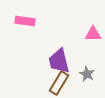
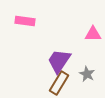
purple trapezoid: rotated 48 degrees clockwise
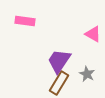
pink triangle: rotated 30 degrees clockwise
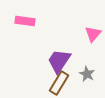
pink triangle: rotated 42 degrees clockwise
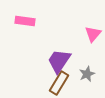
gray star: rotated 21 degrees clockwise
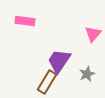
brown rectangle: moved 12 px left, 1 px up
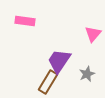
brown rectangle: moved 1 px right
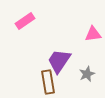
pink rectangle: rotated 42 degrees counterclockwise
pink triangle: rotated 42 degrees clockwise
brown rectangle: rotated 40 degrees counterclockwise
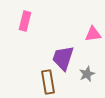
pink rectangle: rotated 42 degrees counterclockwise
purple trapezoid: moved 4 px right, 3 px up; rotated 16 degrees counterclockwise
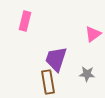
pink triangle: rotated 30 degrees counterclockwise
purple trapezoid: moved 7 px left, 1 px down
gray star: rotated 28 degrees clockwise
